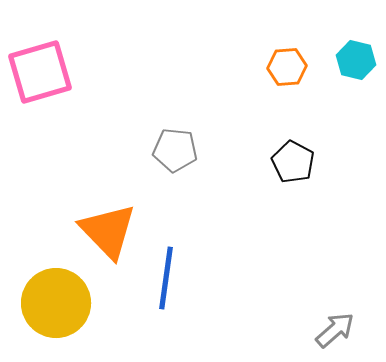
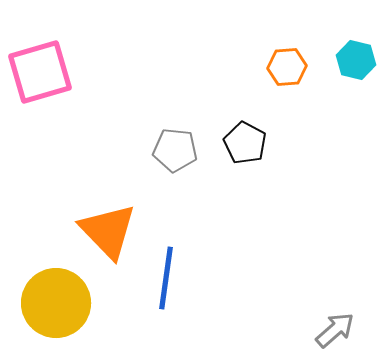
black pentagon: moved 48 px left, 19 px up
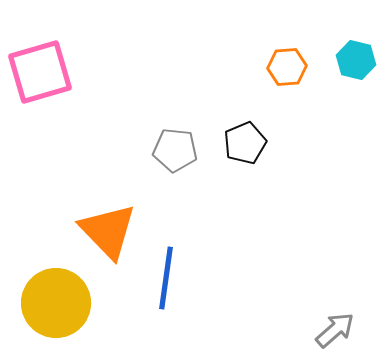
black pentagon: rotated 21 degrees clockwise
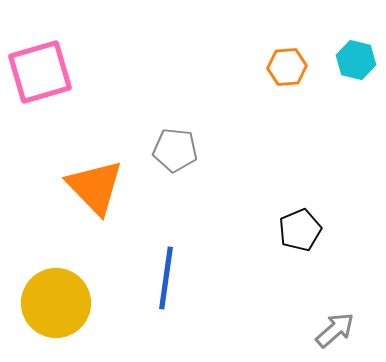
black pentagon: moved 55 px right, 87 px down
orange triangle: moved 13 px left, 44 px up
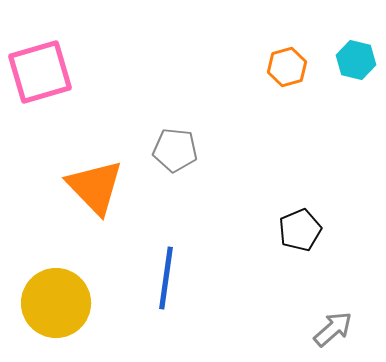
orange hexagon: rotated 12 degrees counterclockwise
gray arrow: moved 2 px left, 1 px up
